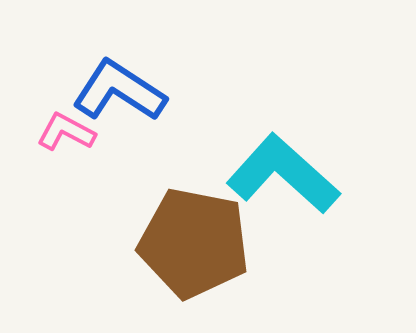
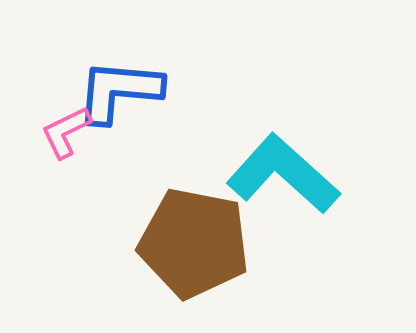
blue L-shape: rotated 28 degrees counterclockwise
pink L-shape: rotated 54 degrees counterclockwise
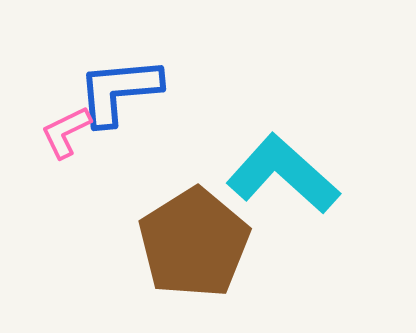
blue L-shape: rotated 10 degrees counterclockwise
brown pentagon: rotated 29 degrees clockwise
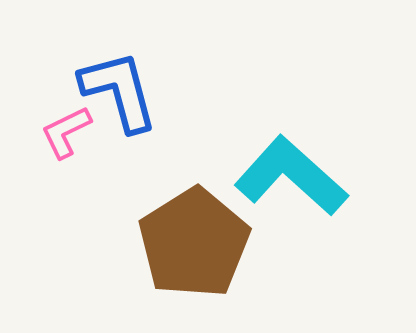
blue L-shape: rotated 80 degrees clockwise
cyan L-shape: moved 8 px right, 2 px down
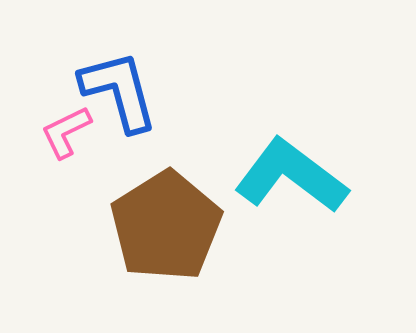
cyan L-shape: rotated 5 degrees counterclockwise
brown pentagon: moved 28 px left, 17 px up
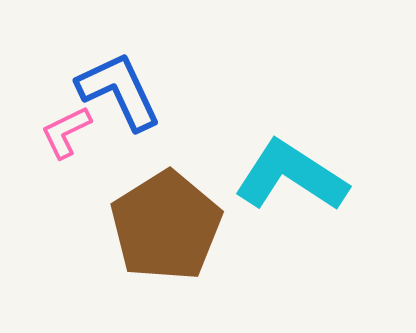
blue L-shape: rotated 10 degrees counterclockwise
cyan L-shape: rotated 4 degrees counterclockwise
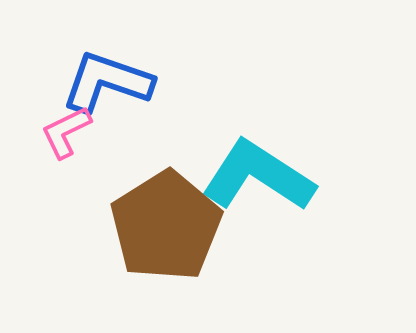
blue L-shape: moved 12 px left, 9 px up; rotated 46 degrees counterclockwise
cyan L-shape: moved 33 px left
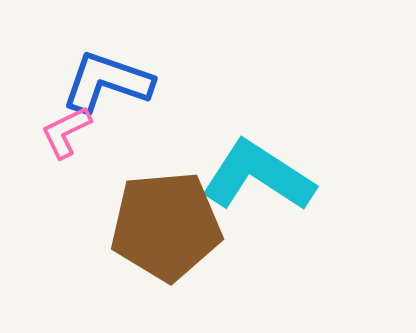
brown pentagon: rotated 27 degrees clockwise
